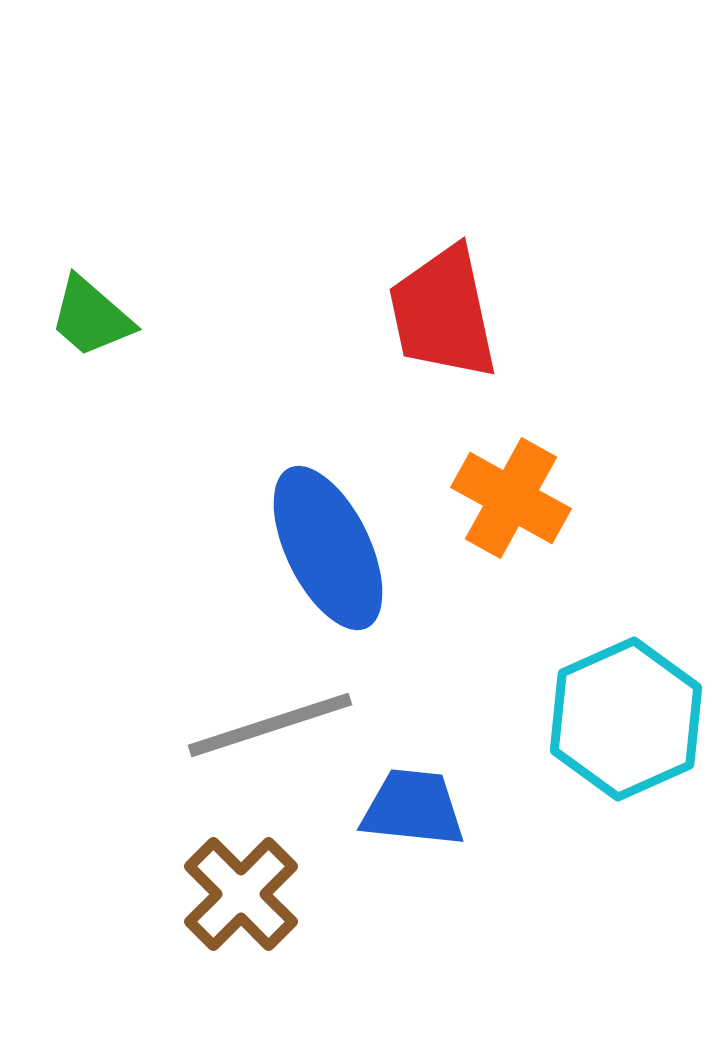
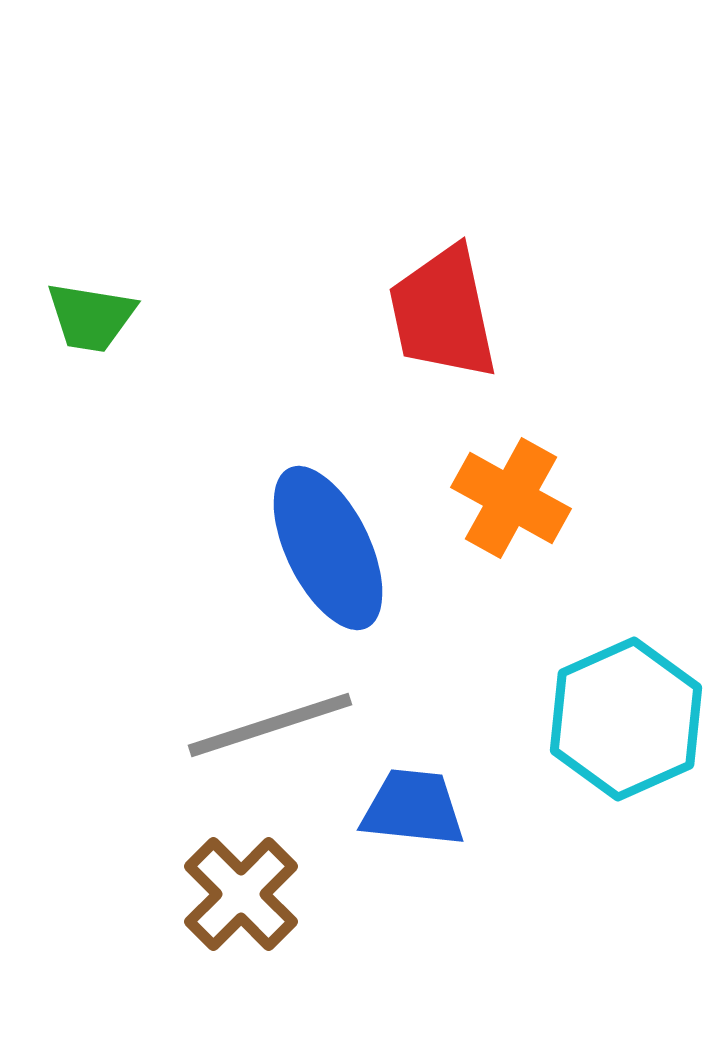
green trapezoid: rotated 32 degrees counterclockwise
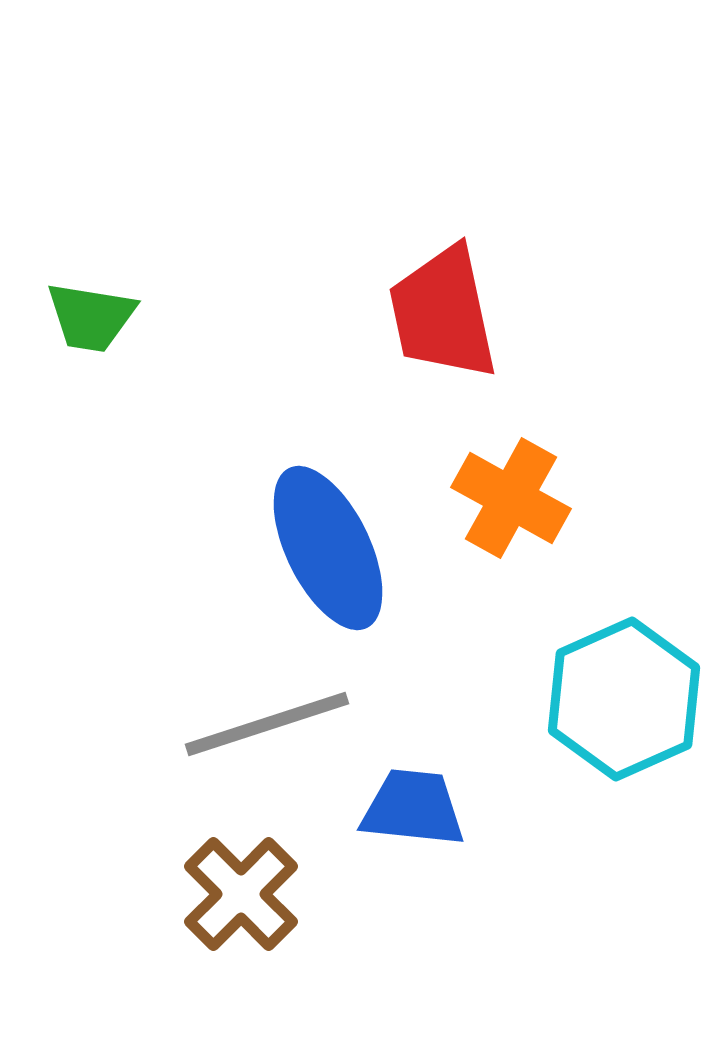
cyan hexagon: moved 2 px left, 20 px up
gray line: moved 3 px left, 1 px up
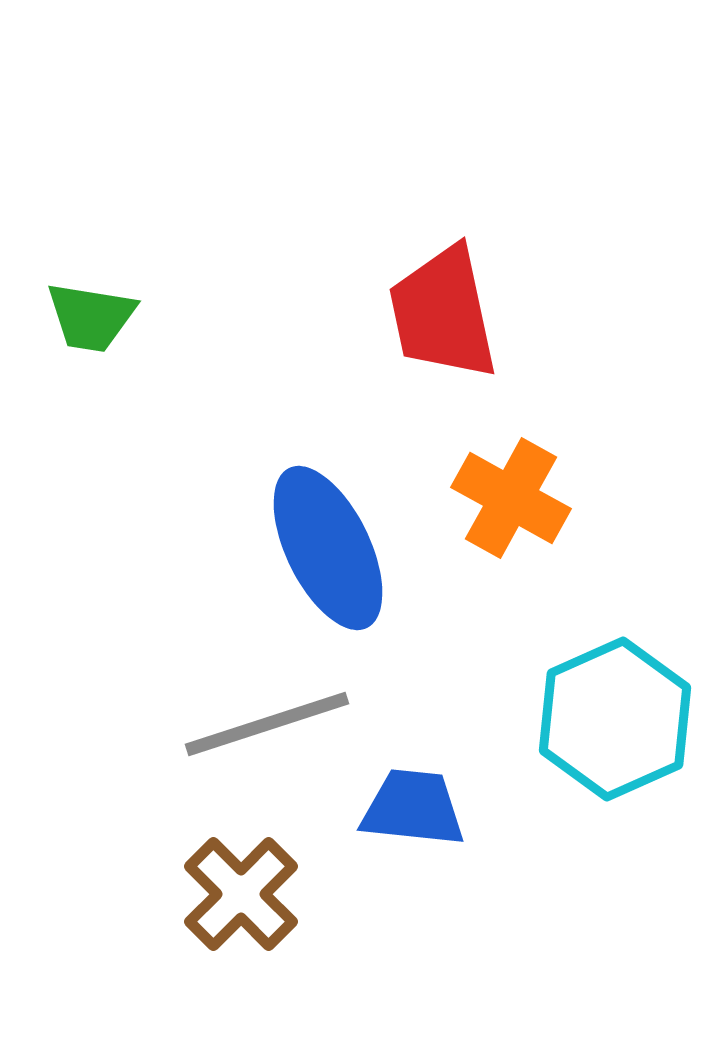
cyan hexagon: moved 9 px left, 20 px down
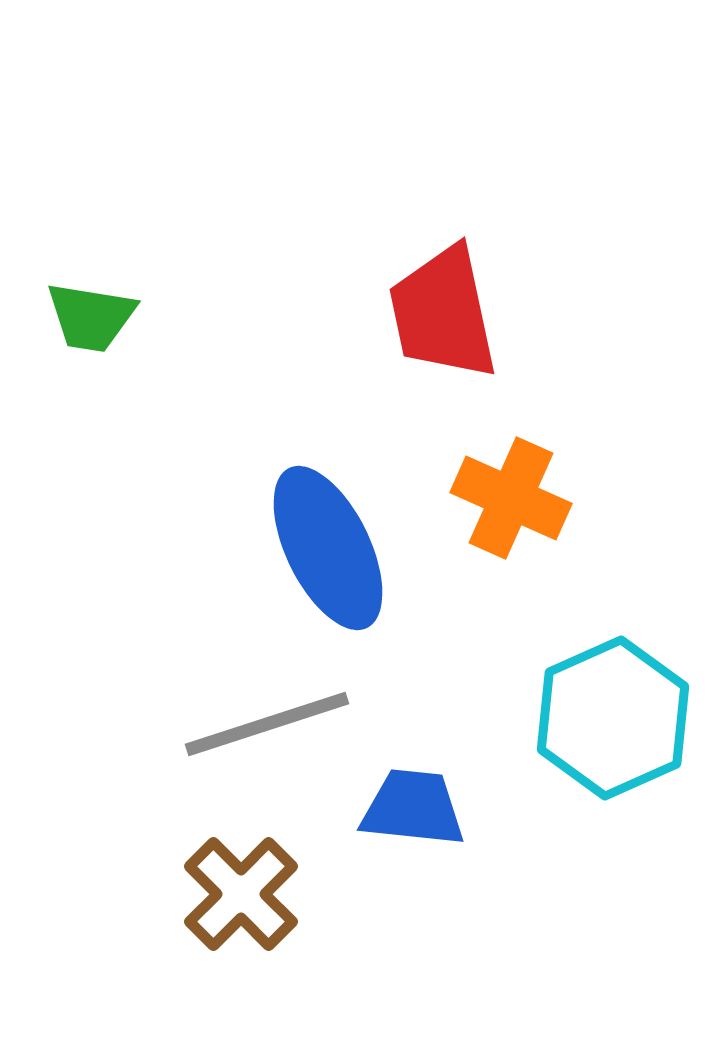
orange cross: rotated 5 degrees counterclockwise
cyan hexagon: moved 2 px left, 1 px up
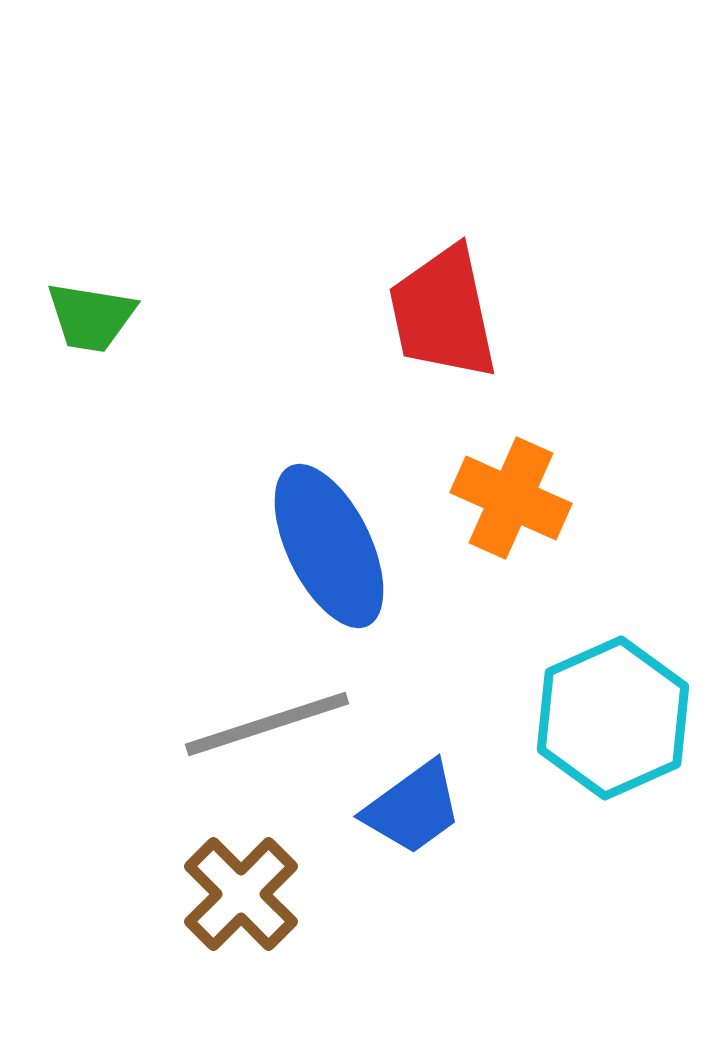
blue ellipse: moved 1 px right, 2 px up
blue trapezoid: rotated 138 degrees clockwise
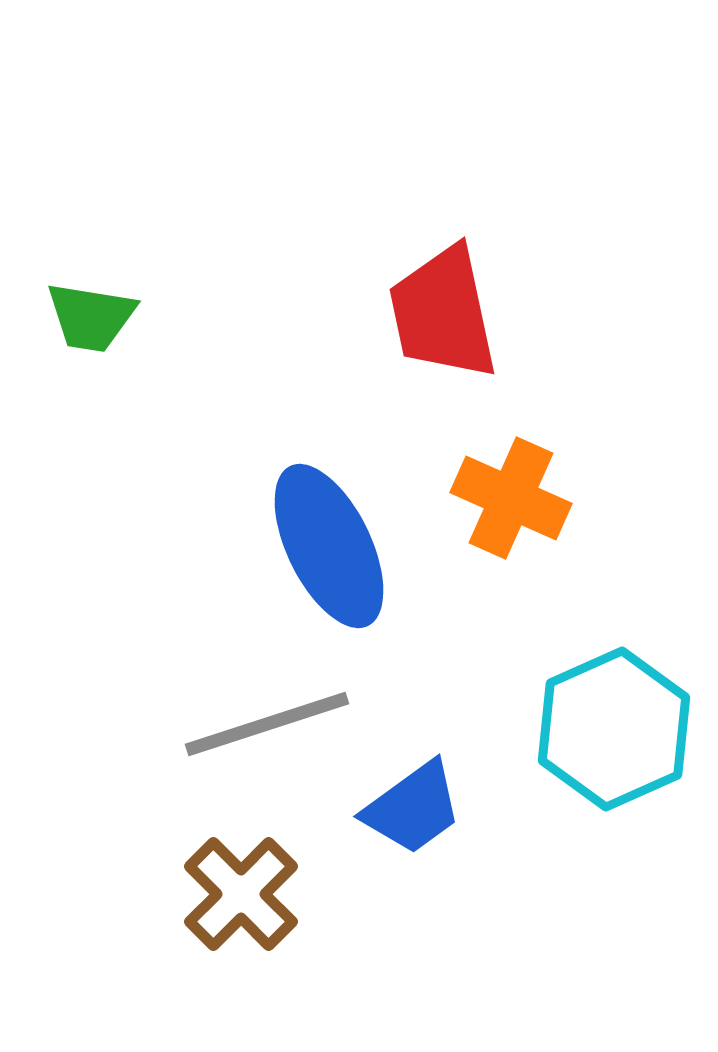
cyan hexagon: moved 1 px right, 11 px down
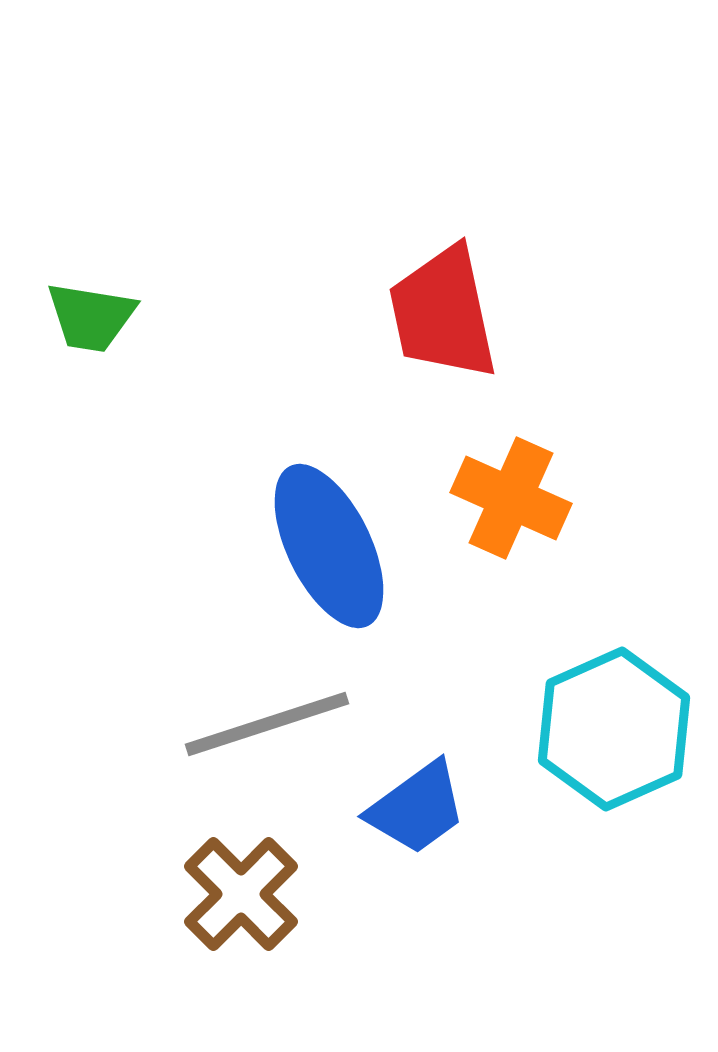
blue trapezoid: moved 4 px right
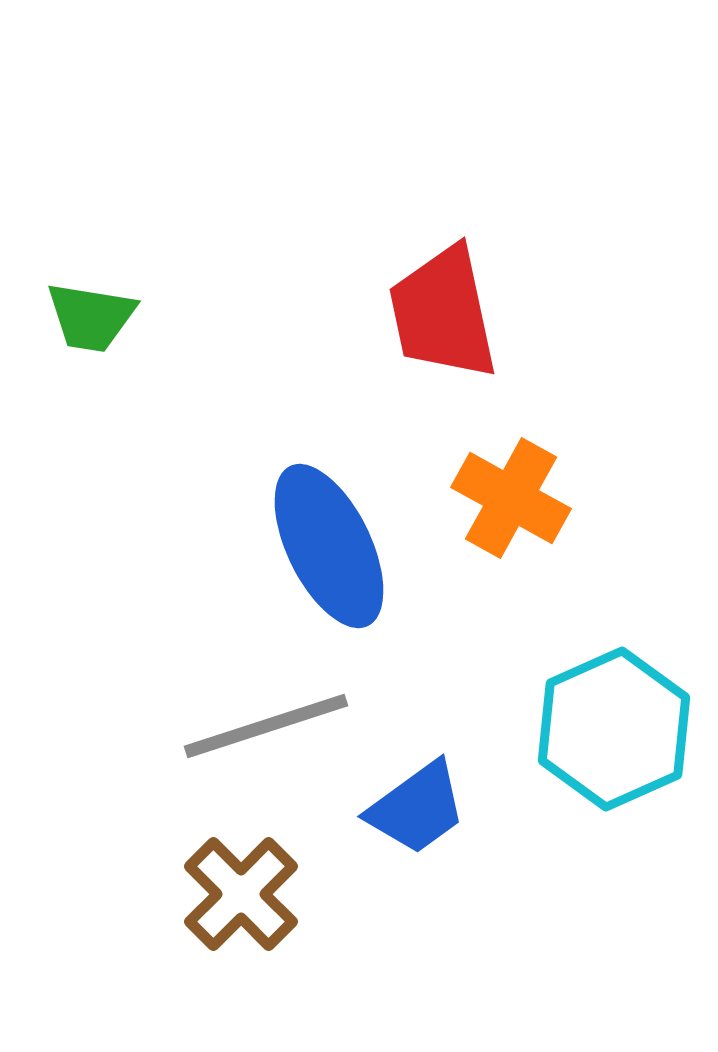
orange cross: rotated 5 degrees clockwise
gray line: moved 1 px left, 2 px down
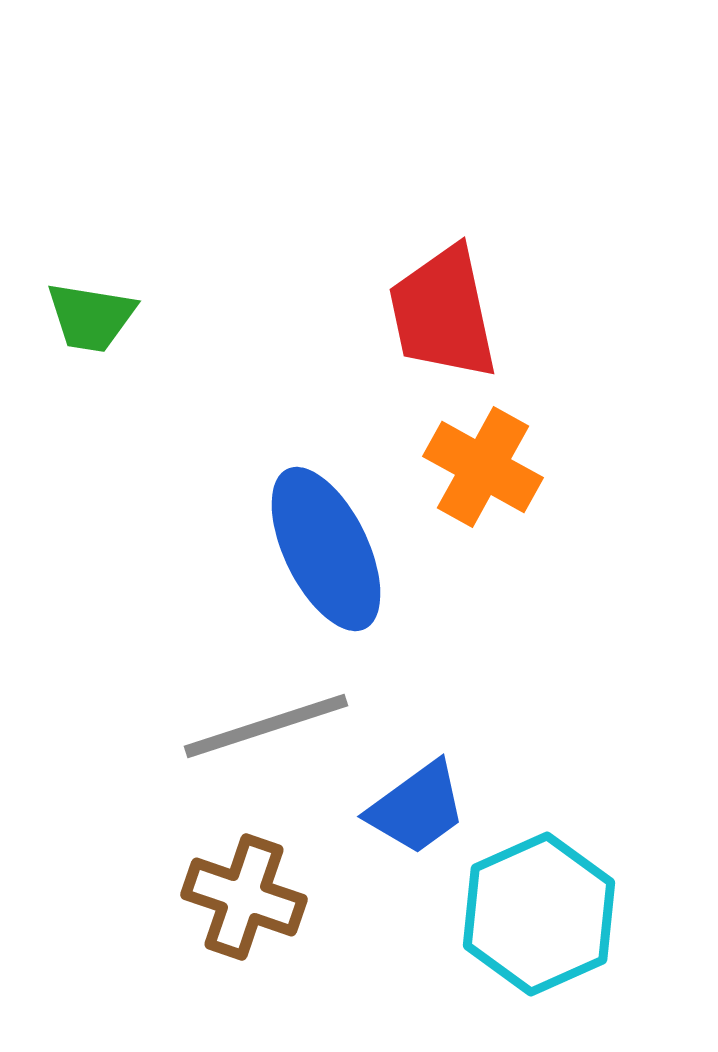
orange cross: moved 28 px left, 31 px up
blue ellipse: moved 3 px left, 3 px down
cyan hexagon: moved 75 px left, 185 px down
brown cross: moved 3 px right, 3 px down; rotated 26 degrees counterclockwise
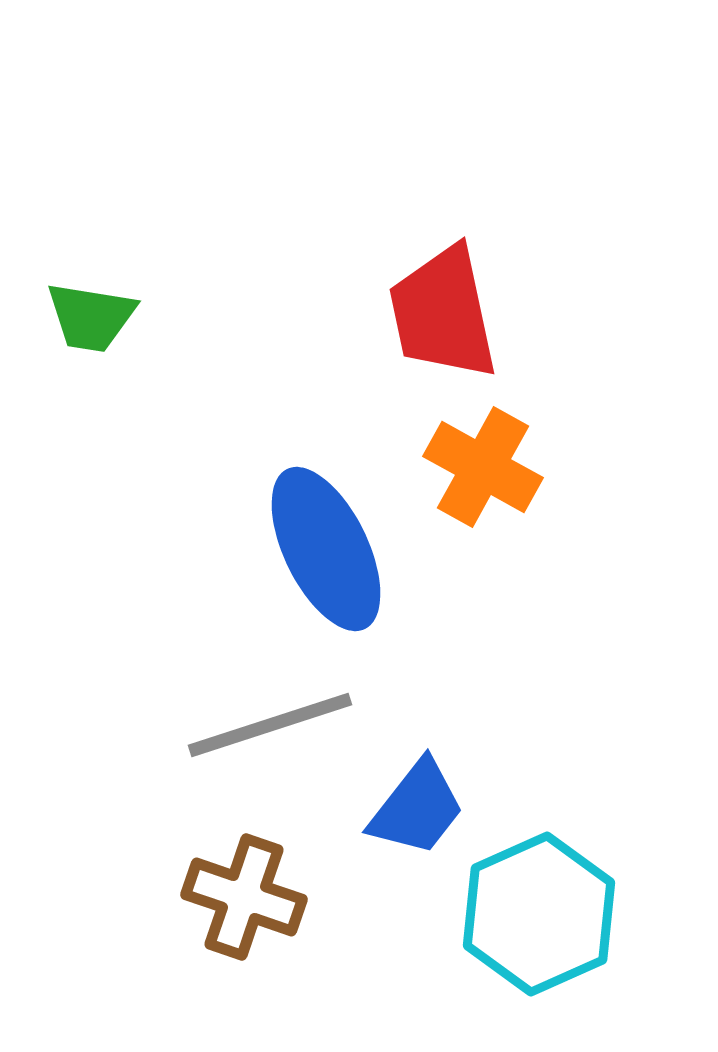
gray line: moved 4 px right, 1 px up
blue trapezoid: rotated 16 degrees counterclockwise
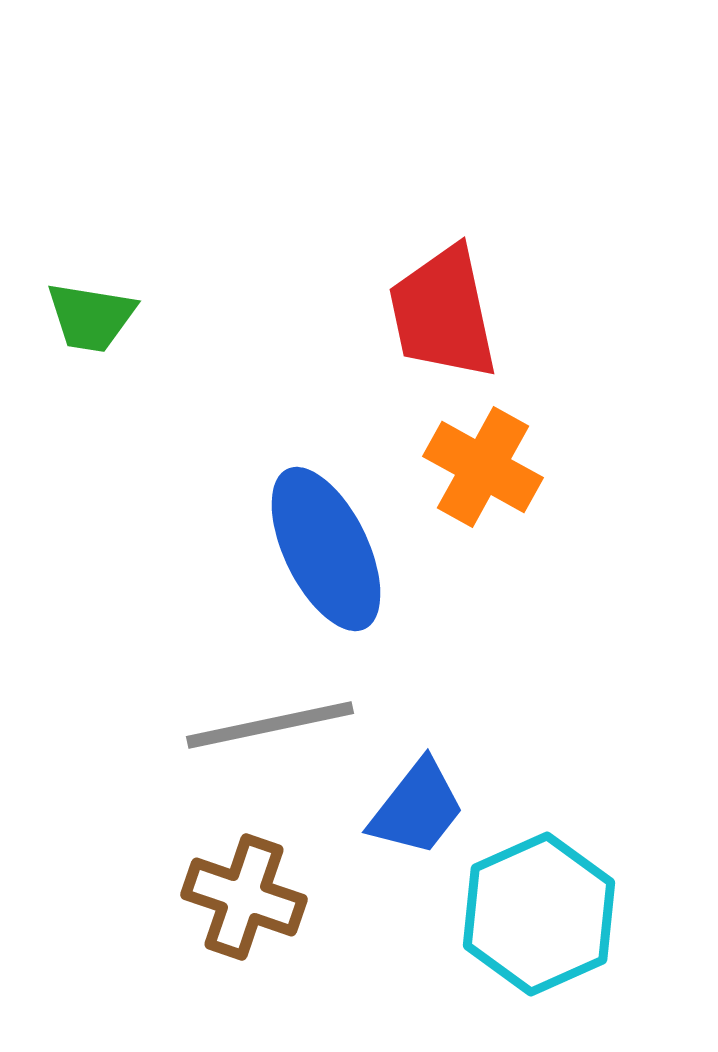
gray line: rotated 6 degrees clockwise
